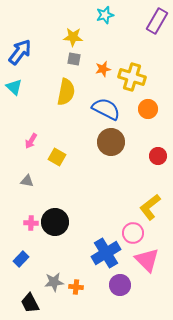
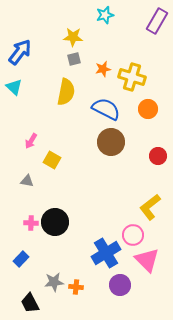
gray square: rotated 24 degrees counterclockwise
yellow square: moved 5 px left, 3 px down
pink circle: moved 2 px down
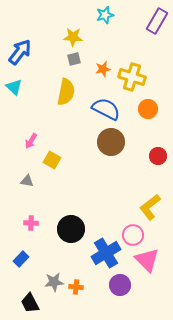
black circle: moved 16 px right, 7 px down
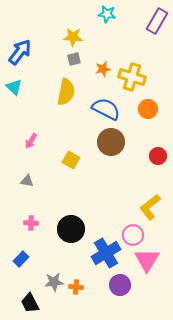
cyan star: moved 2 px right, 1 px up; rotated 24 degrees clockwise
yellow square: moved 19 px right
pink triangle: rotated 16 degrees clockwise
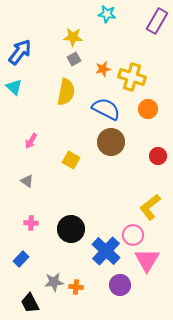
gray square: rotated 16 degrees counterclockwise
gray triangle: rotated 24 degrees clockwise
blue cross: moved 2 px up; rotated 16 degrees counterclockwise
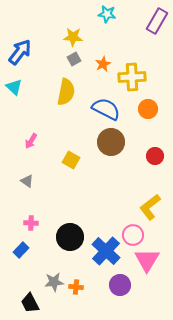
orange star: moved 5 px up; rotated 14 degrees counterclockwise
yellow cross: rotated 20 degrees counterclockwise
red circle: moved 3 px left
black circle: moved 1 px left, 8 px down
blue rectangle: moved 9 px up
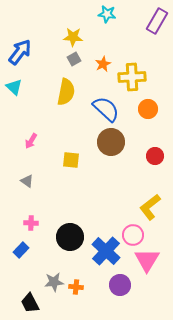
blue semicircle: rotated 16 degrees clockwise
yellow square: rotated 24 degrees counterclockwise
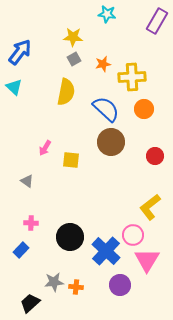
orange star: rotated 14 degrees clockwise
orange circle: moved 4 px left
pink arrow: moved 14 px right, 7 px down
black trapezoid: rotated 75 degrees clockwise
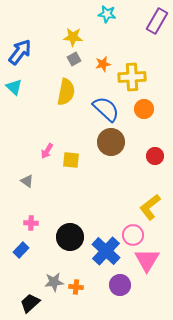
pink arrow: moved 2 px right, 3 px down
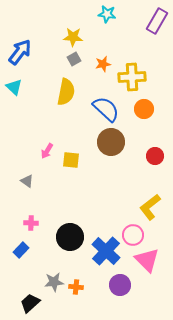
pink triangle: rotated 16 degrees counterclockwise
